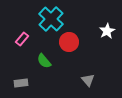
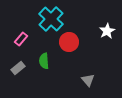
pink rectangle: moved 1 px left
green semicircle: rotated 35 degrees clockwise
gray rectangle: moved 3 px left, 15 px up; rotated 32 degrees counterclockwise
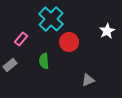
gray rectangle: moved 8 px left, 3 px up
gray triangle: rotated 48 degrees clockwise
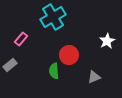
cyan cross: moved 2 px right, 2 px up; rotated 15 degrees clockwise
white star: moved 10 px down
red circle: moved 13 px down
green semicircle: moved 10 px right, 10 px down
gray triangle: moved 6 px right, 3 px up
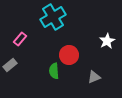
pink rectangle: moved 1 px left
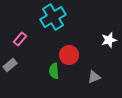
white star: moved 2 px right, 1 px up; rotated 14 degrees clockwise
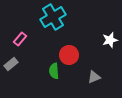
white star: moved 1 px right
gray rectangle: moved 1 px right, 1 px up
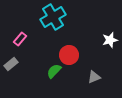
green semicircle: rotated 49 degrees clockwise
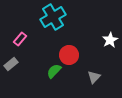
white star: rotated 14 degrees counterclockwise
gray triangle: rotated 24 degrees counterclockwise
